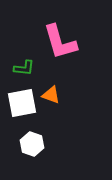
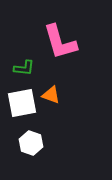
white hexagon: moved 1 px left, 1 px up
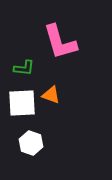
white square: rotated 8 degrees clockwise
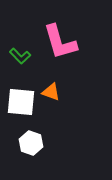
green L-shape: moved 4 px left, 12 px up; rotated 40 degrees clockwise
orange triangle: moved 3 px up
white square: moved 1 px left, 1 px up; rotated 8 degrees clockwise
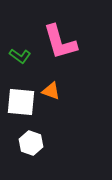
green L-shape: rotated 10 degrees counterclockwise
orange triangle: moved 1 px up
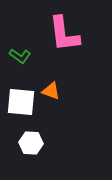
pink L-shape: moved 4 px right, 8 px up; rotated 9 degrees clockwise
white hexagon: rotated 15 degrees counterclockwise
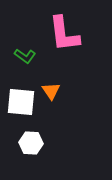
green L-shape: moved 5 px right
orange triangle: rotated 36 degrees clockwise
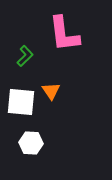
green L-shape: rotated 80 degrees counterclockwise
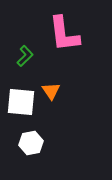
white hexagon: rotated 15 degrees counterclockwise
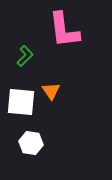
pink L-shape: moved 4 px up
white hexagon: rotated 20 degrees clockwise
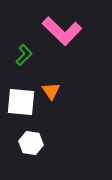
pink L-shape: moved 2 px left, 1 px down; rotated 39 degrees counterclockwise
green L-shape: moved 1 px left, 1 px up
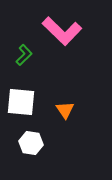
orange triangle: moved 14 px right, 19 px down
